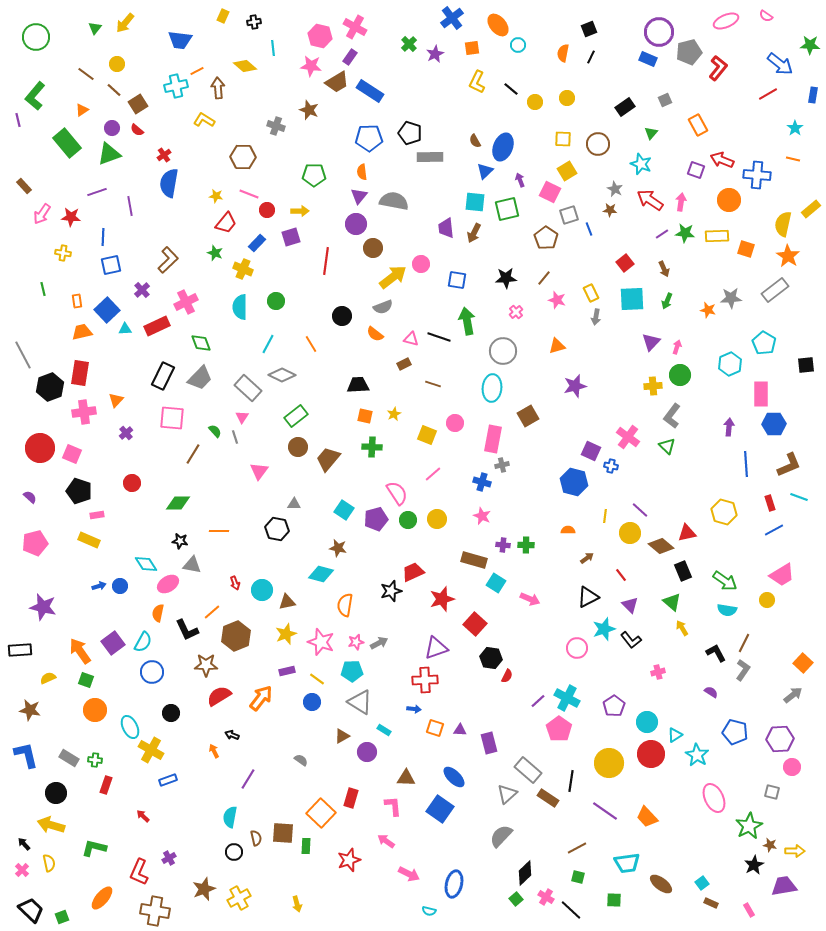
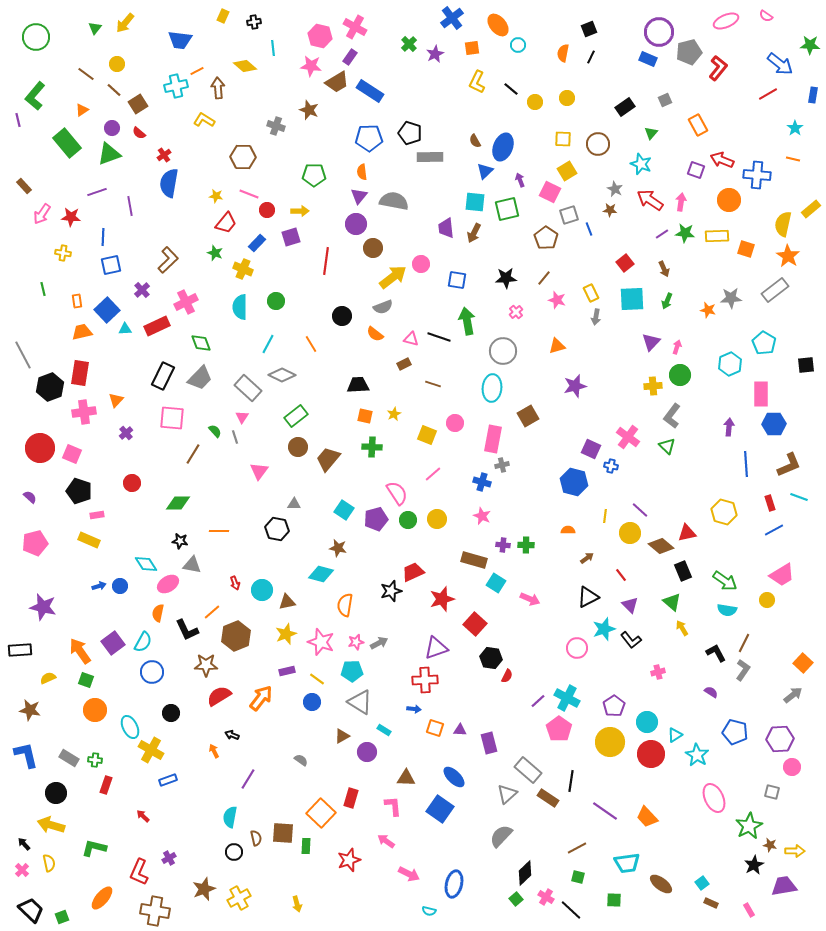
red semicircle at (137, 130): moved 2 px right, 3 px down
purple square at (591, 451): moved 2 px up
yellow circle at (609, 763): moved 1 px right, 21 px up
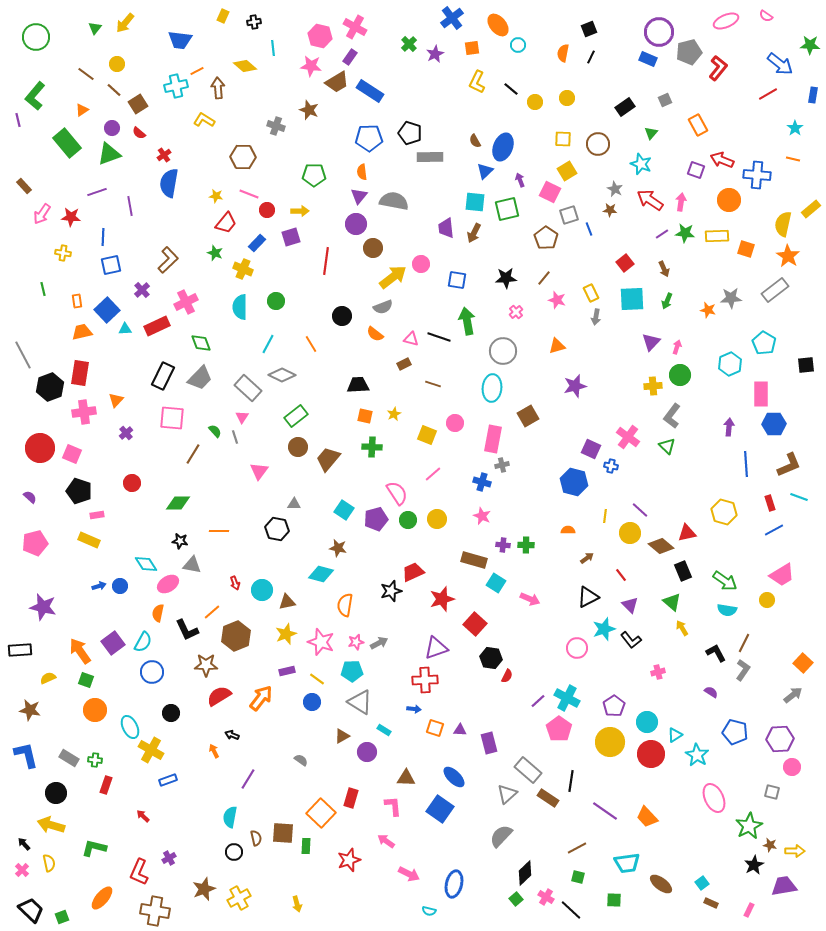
pink rectangle at (749, 910): rotated 56 degrees clockwise
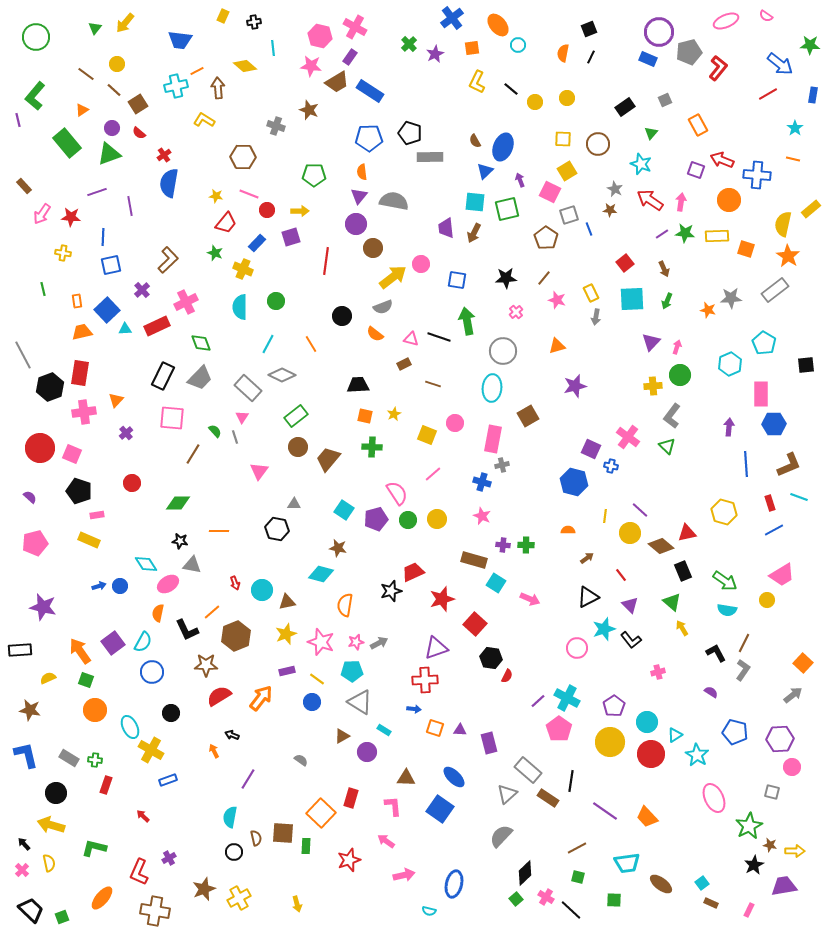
pink arrow at (409, 874): moved 5 px left, 1 px down; rotated 40 degrees counterclockwise
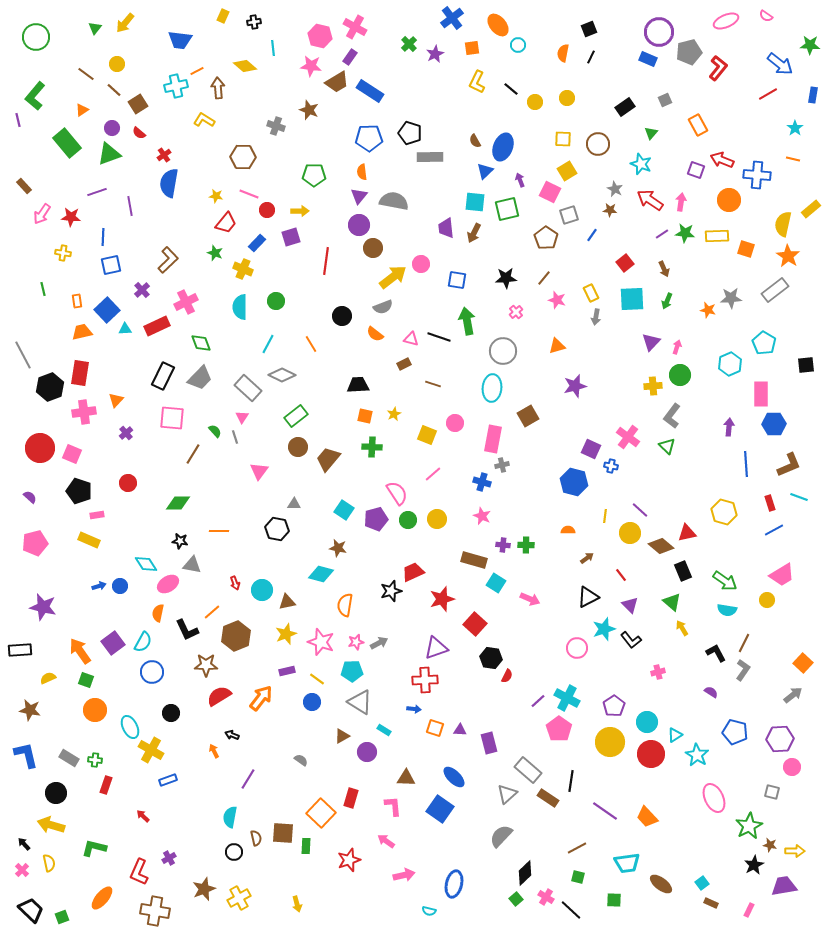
purple circle at (356, 224): moved 3 px right, 1 px down
blue line at (589, 229): moved 3 px right, 6 px down; rotated 56 degrees clockwise
red circle at (132, 483): moved 4 px left
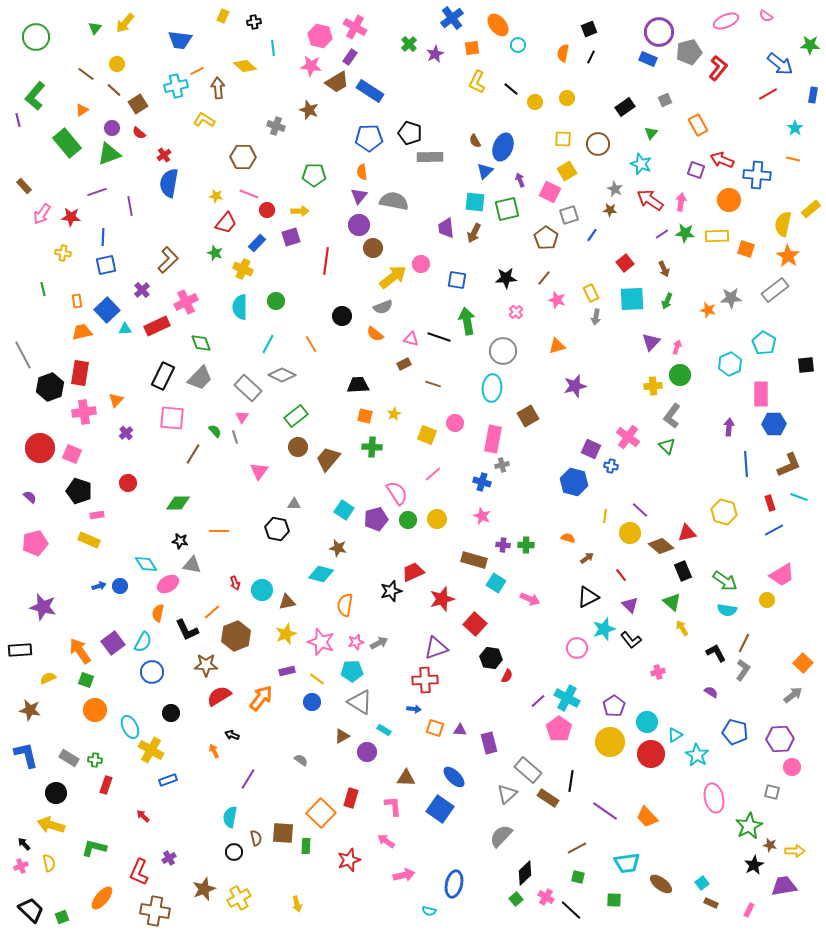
blue square at (111, 265): moved 5 px left
orange semicircle at (568, 530): moved 8 px down; rotated 16 degrees clockwise
pink ellipse at (714, 798): rotated 12 degrees clockwise
pink cross at (22, 870): moved 1 px left, 4 px up; rotated 24 degrees clockwise
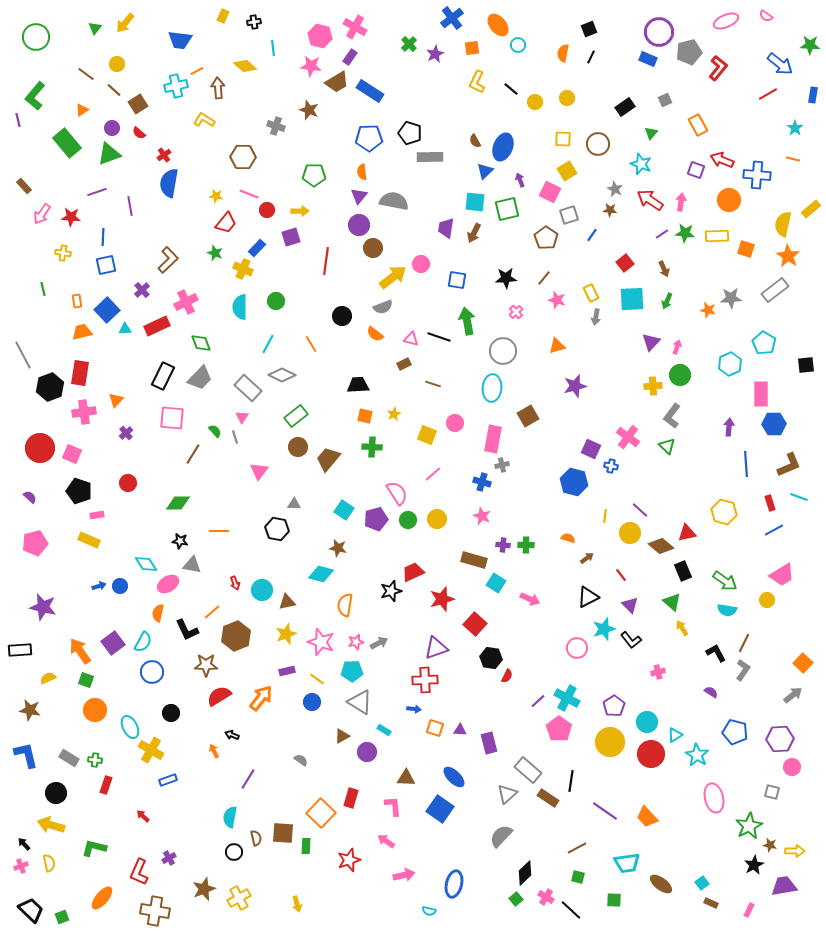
purple trapezoid at (446, 228): rotated 15 degrees clockwise
blue rectangle at (257, 243): moved 5 px down
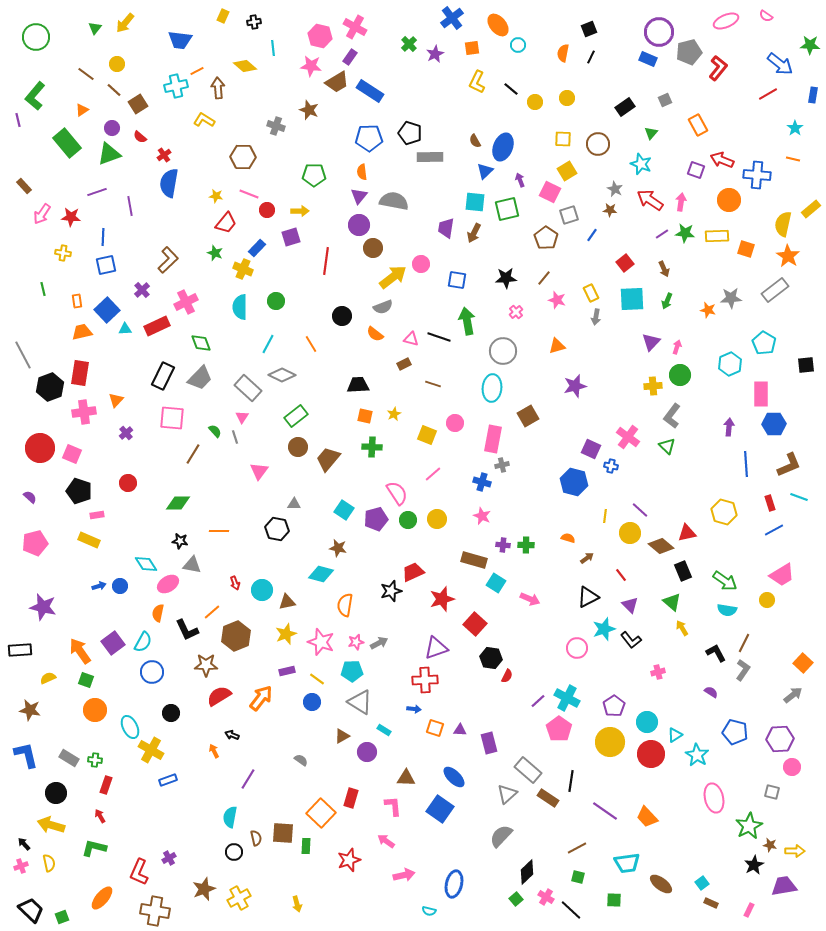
red semicircle at (139, 133): moved 1 px right, 4 px down
red arrow at (143, 816): moved 43 px left; rotated 16 degrees clockwise
black diamond at (525, 873): moved 2 px right, 1 px up
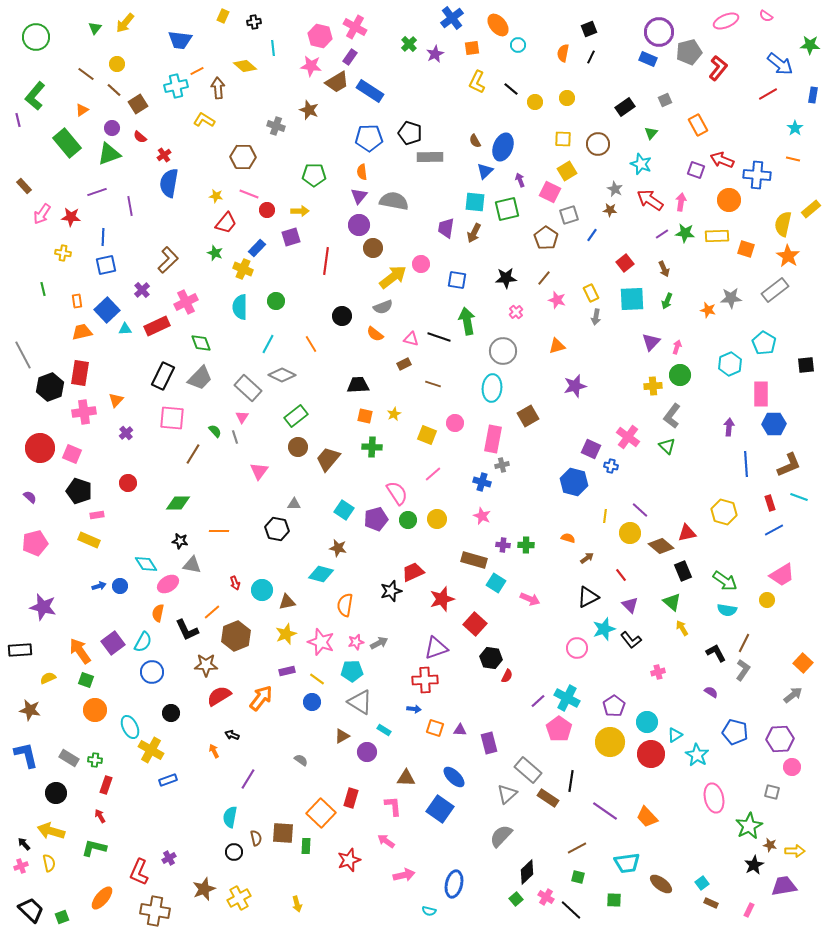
yellow arrow at (51, 825): moved 6 px down
